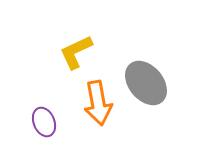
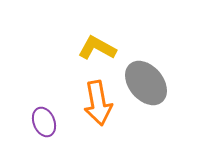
yellow L-shape: moved 21 px right, 4 px up; rotated 54 degrees clockwise
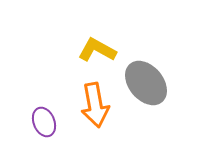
yellow L-shape: moved 2 px down
orange arrow: moved 3 px left, 2 px down
